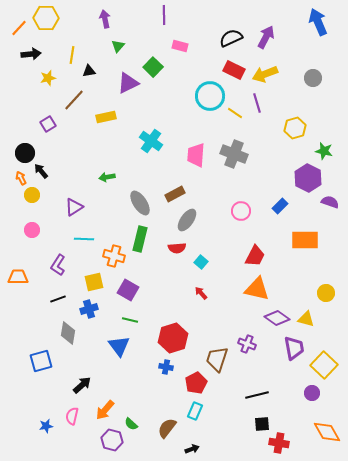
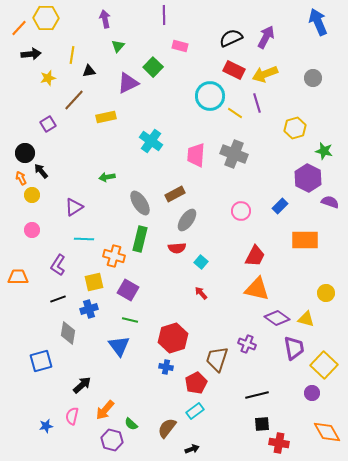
cyan rectangle at (195, 411): rotated 30 degrees clockwise
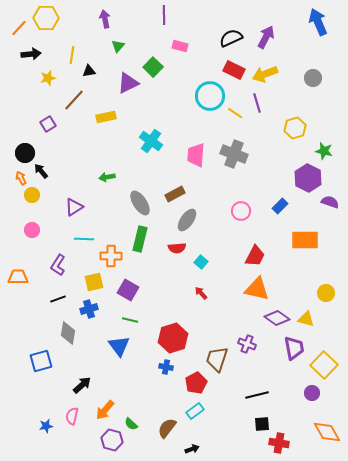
orange cross at (114, 256): moved 3 px left; rotated 15 degrees counterclockwise
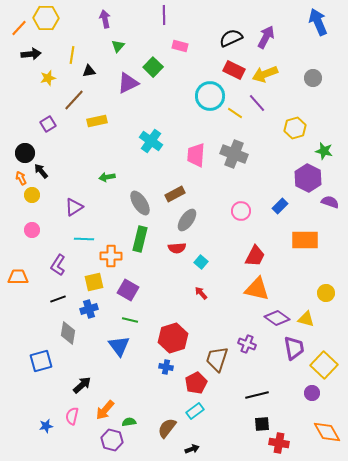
purple line at (257, 103): rotated 24 degrees counterclockwise
yellow rectangle at (106, 117): moved 9 px left, 4 px down
green semicircle at (131, 424): moved 2 px left, 2 px up; rotated 128 degrees clockwise
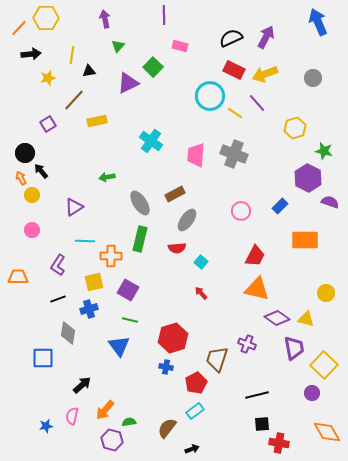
cyan line at (84, 239): moved 1 px right, 2 px down
blue square at (41, 361): moved 2 px right, 3 px up; rotated 15 degrees clockwise
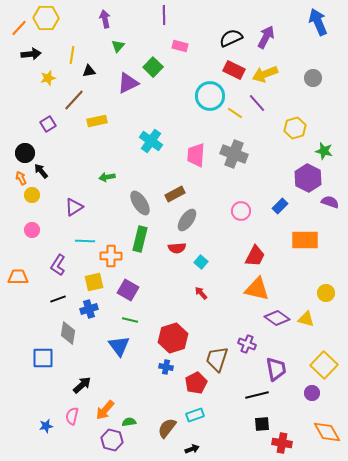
purple trapezoid at (294, 348): moved 18 px left, 21 px down
cyan rectangle at (195, 411): moved 4 px down; rotated 18 degrees clockwise
red cross at (279, 443): moved 3 px right
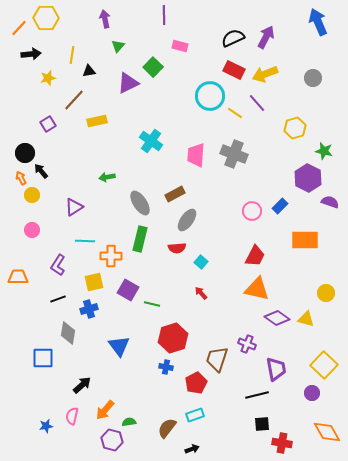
black semicircle at (231, 38): moved 2 px right
pink circle at (241, 211): moved 11 px right
green line at (130, 320): moved 22 px right, 16 px up
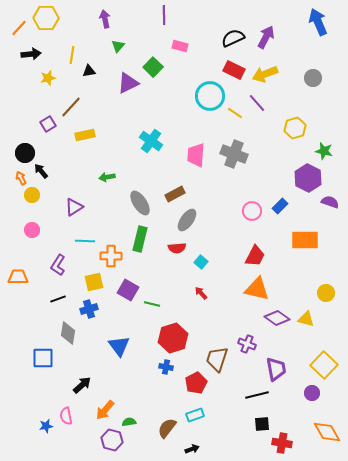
brown line at (74, 100): moved 3 px left, 7 px down
yellow rectangle at (97, 121): moved 12 px left, 14 px down
pink semicircle at (72, 416): moved 6 px left; rotated 24 degrees counterclockwise
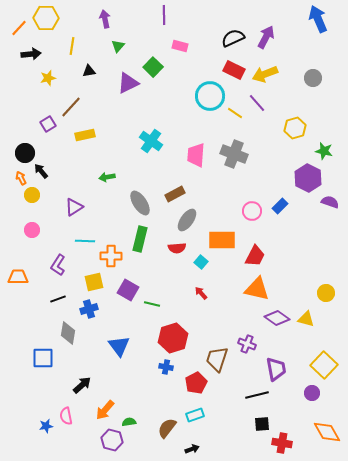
blue arrow at (318, 22): moved 3 px up
yellow line at (72, 55): moved 9 px up
orange rectangle at (305, 240): moved 83 px left
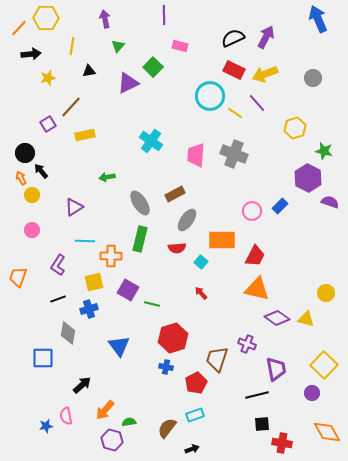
orange trapezoid at (18, 277): rotated 70 degrees counterclockwise
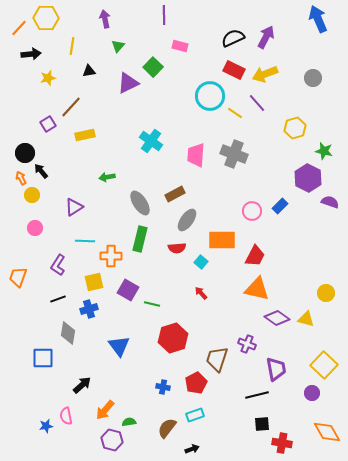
pink circle at (32, 230): moved 3 px right, 2 px up
blue cross at (166, 367): moved 3 px left, 20 px down
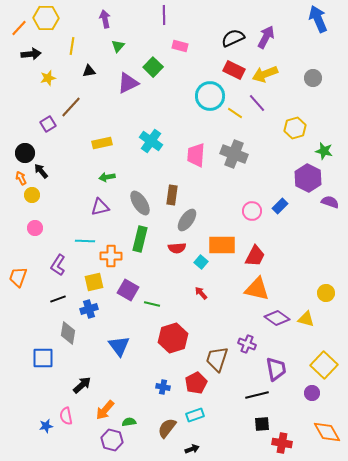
yellow rectangle at (85, 135): moved 17 px right, 8 px down
brown rectangle at (175, 194): moved 3 px left, 1 px down; rotated 54 degrees counterclockwise
purple triangle at (74, 207): moved 26 px right; rotated 18 degrees clockwise
orange rectangle at (222, 240): moved 5 px down
